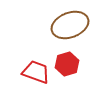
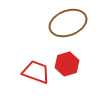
brown ellipse: moved 2 px left, 2 px up
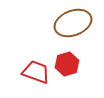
brown ellipse: moved 5 px right
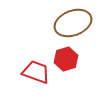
red hexagon: moved 1 px left, 5 px up
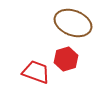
brown ellipse: rotated 42 degrees clockwise
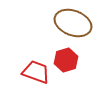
red hexagon: moved 1 px down
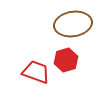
brown ellipse: moved 1 px down; rotated 30 degrees counterclockwise
